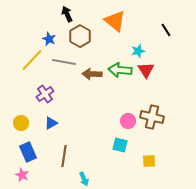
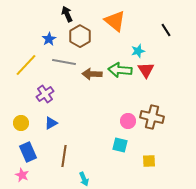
blue star: rotated 16 degrees clockwise
yellow line: moved 6 px left, 5 px down
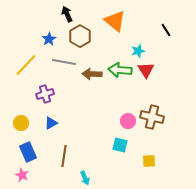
purple cross: rotated 18 degrees clockwise
cyan arrow: moved 1 px right, 1 px up
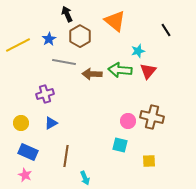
yellow line: moved 8 px left, 20 px up; rotated 20 degrees clockwise
red triangle: moved 2 px right, 1 px down; rotated 12 degrees clockwise
blue rectangle: rotated 42 degrees counterclockwise
brown line: moved 2 px right
pink star: moved 3 px right
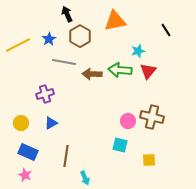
orange triangle: rotated 50 degrees counterclockwise
yellow square: moved 1 px up
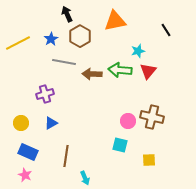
blue star: moved 2 px right
yellow line: moved 2 px up
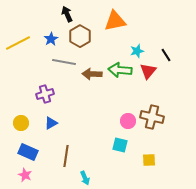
black line: moved 25 px down
cyan star: moved 1 px left
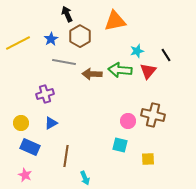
brown cross: moved 1 px right, 2 px up
blue rectangle: moved 2 px right, 5 px up
yellow square: moved 1 px left, 1 px up
